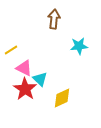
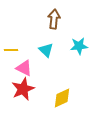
yellow line: rotated 32 degrees clockwise
cyan triangle: moved 6 px right, 29 px up
red star: moved 2 px left; rotated 15 degrees clockwise
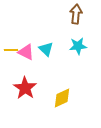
brown arrow: moved 22 px right, 5 px up
cyan star: moved 1 px left
cyan triangle: moved 1 px up
pink triangle: moved 2 px right, 16 px up
red star: moved 2 px right, 1 px up; rotated 15 degrees counterclockwise
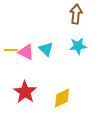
red star: moved 4 px down
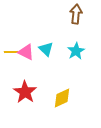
cyan star: moved 2 px left, 5 px down; rotated 24 degrees counterclockwise
yellow line: moved 2 px down
